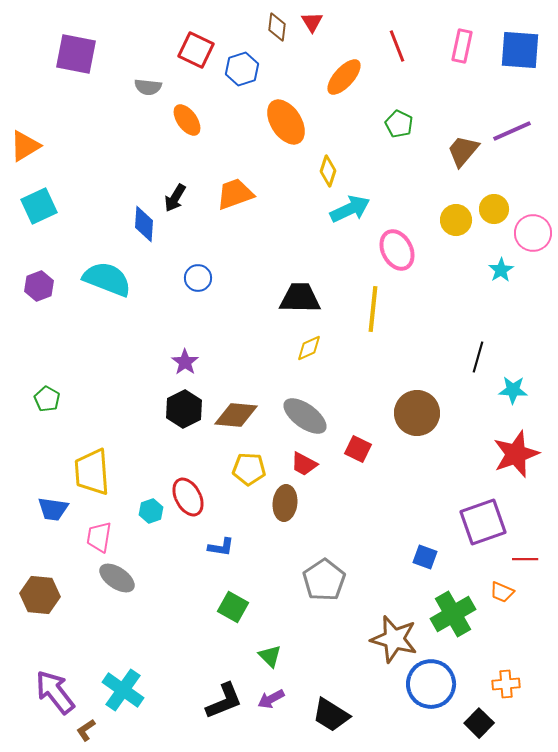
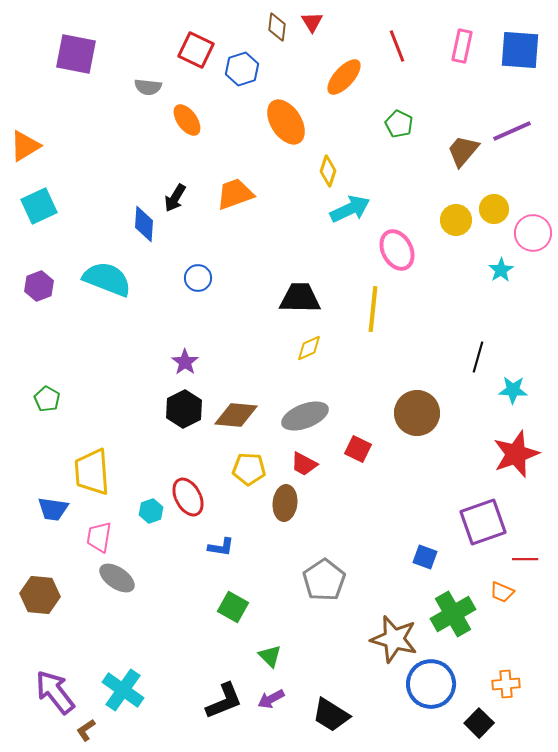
gray ellipse at (305, 416): rotated 57 degrees counterclockwise
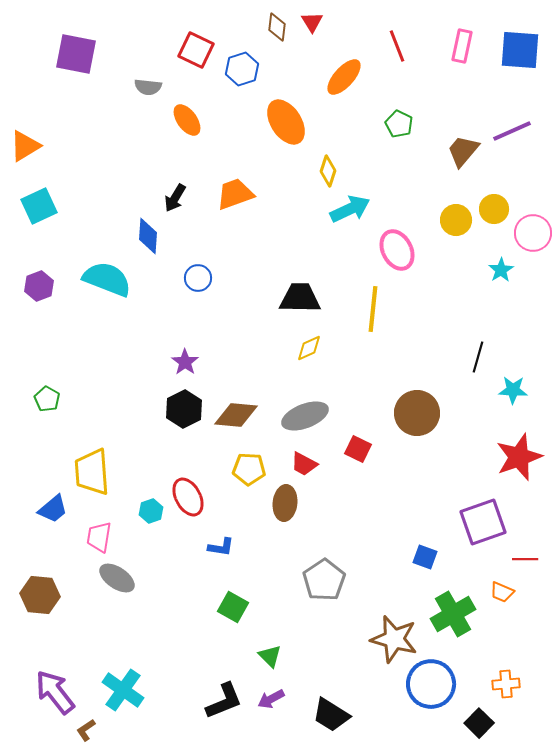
blue diamond at (144, 224): moved 4 px right, 12 px down
red star at (516, 454): moved 3 px right, 3 px down
blue trapezoid at (53, 509): rotated 48 degrees counterclockwise
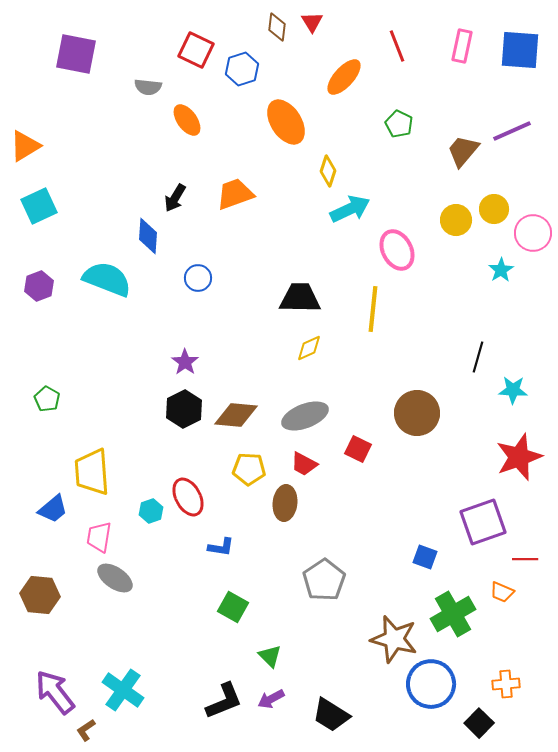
gray ellipse at (117, 578): moved 2 px left
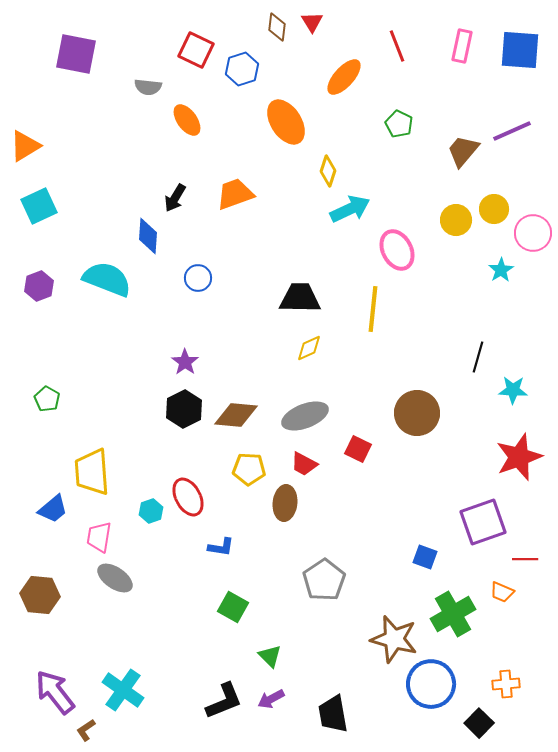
black trapezoid at (331, 715): moved 2 px right, 1 px up; rotated 48 degrees clockwise
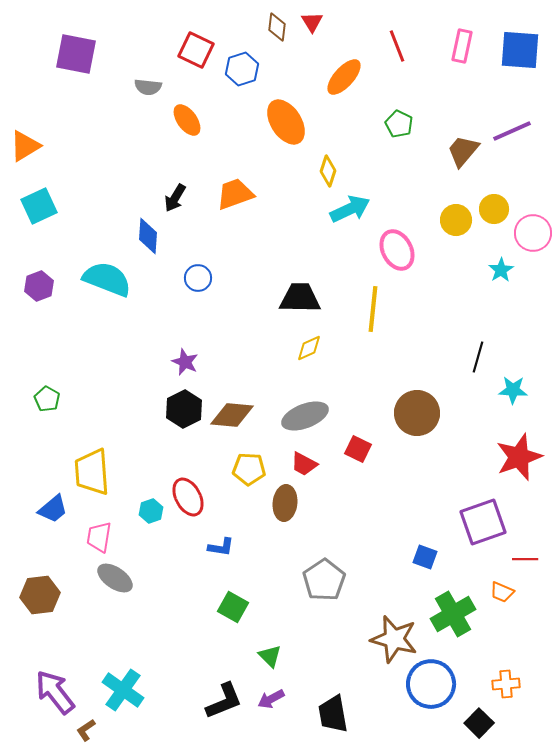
purple star at (185, 362): rotated 12 degrees counterclockwise
brown diamond at (236, 415): moved 4 px left
brown hexagon at (40, 595): rotated 12 degrees counterclockwise
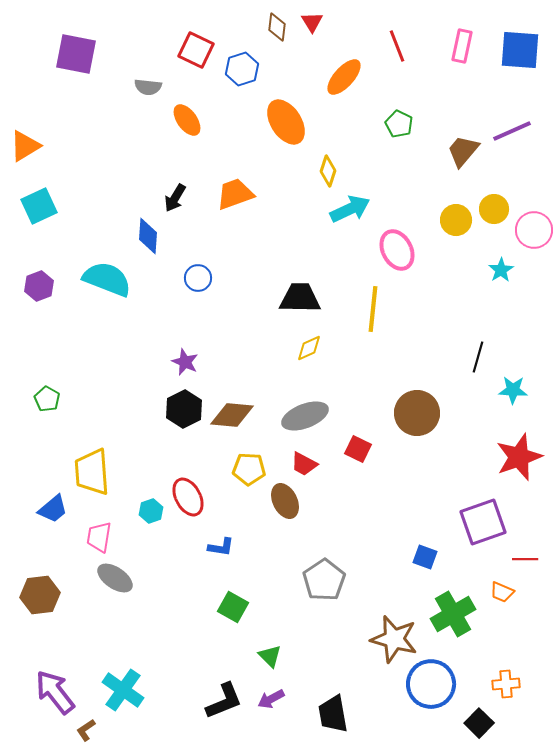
pink circle at (533, 233): moved 1 px right, 3 px up
brown ellipse at (285, 503): moved 2 px up; rotated 32 degrees counterclockwise
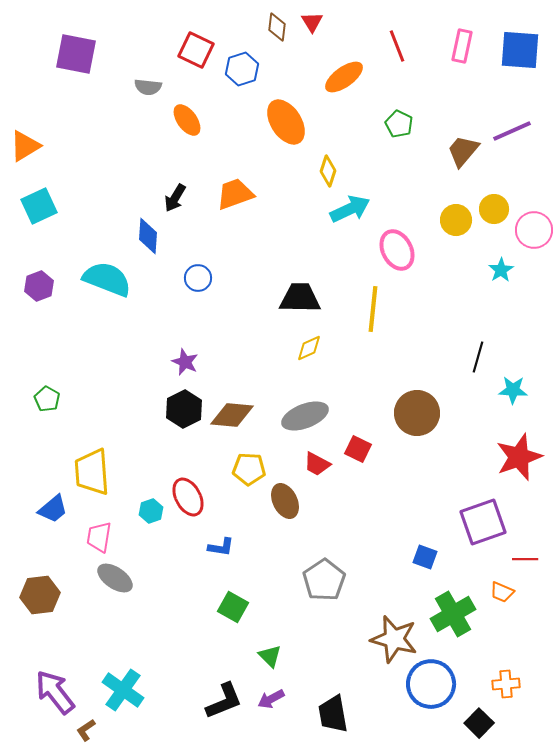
orange ellipse at (344, 77): rotated 12 degrees clockwise
red trapezoid at (304, 464): moved 13 px right
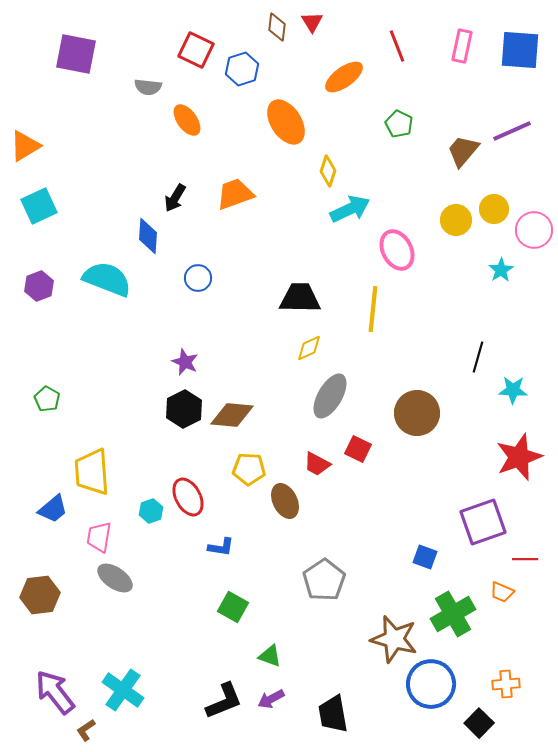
gray ellipse at (305, 416): moved 25 px right, 20 px up; rotated 39 degrees counterclockwise
green triangle at (270, 656): rotated 25 degrees counterclockwise
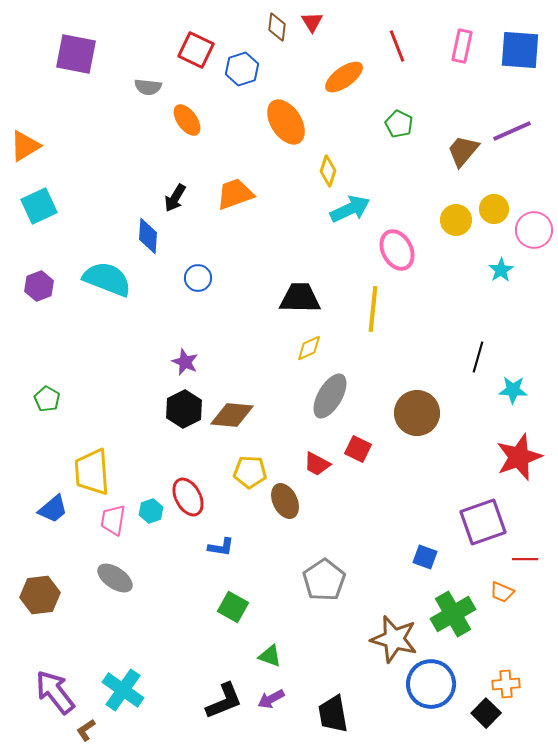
yellow pentagon at (249, 469): moved 1 px right, 3 px down
pink trapezoid at (99, 537): moved 14 px right, 17 px up
black square at (479, 723): moved 7 px right, 10 px up
